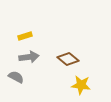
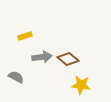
gray arrow: moved 13 px right
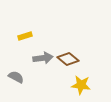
gray arrow: moved 1 px right, 1 px down
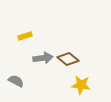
gray semicircle: moved 4 px down
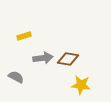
yellow rectangle: moved 1 px left
brown diamond: rotated 30 degrees counterclockwise
gray semicircle: moved 4 px up
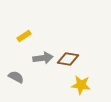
yellow rectangle: rotated 16 degrees counterclockwise
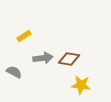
brown diamond: moved 1 px right
gray semicircle: moved 2 px left, 5 px up
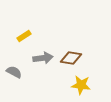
brown diamond: moved 2 px right, 1 px up
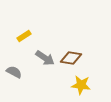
gray arrow: moved 2 px right; rotated 42 degrees clockwise
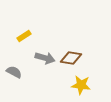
gray arrow: rotated 18 degrees counterclockwise
